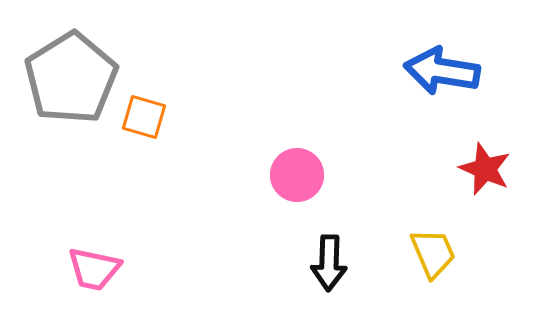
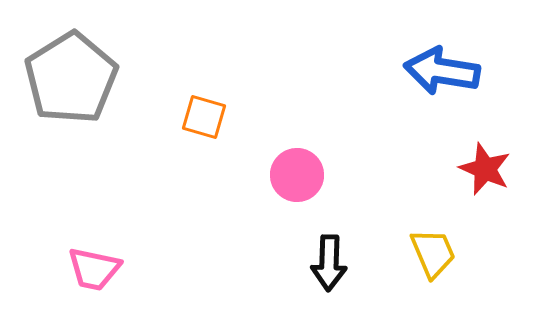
orange square: moved 60 px right
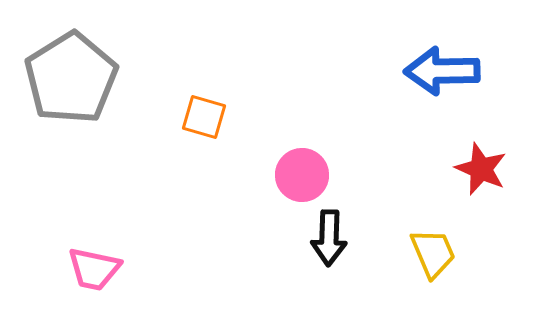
blue arrow: rotated 10 degrees counterclockwise
red star: moved 4 px left
pink circle: moved 5 px right
black arrow: moved 25 px up
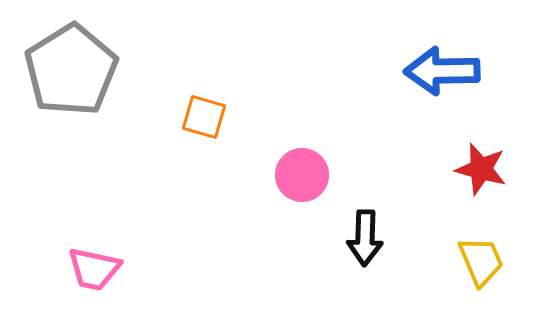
gray pentagon: moved 8 px up
red star: rotated 8 degrees counterclockwise
black arrow: moved 36 px right
yellow trapezoid: moved 48 px right, 8 px down
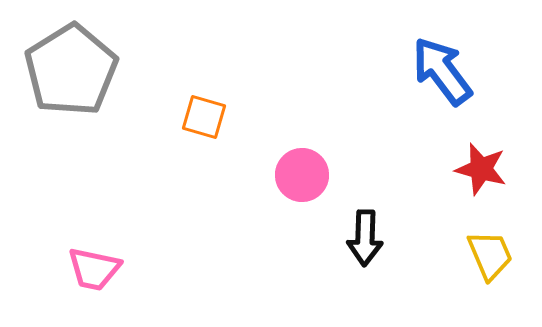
blue arrow: rotated 54 degrees clockwise
yellow trapezoid: moved 9 px right, 6 px up
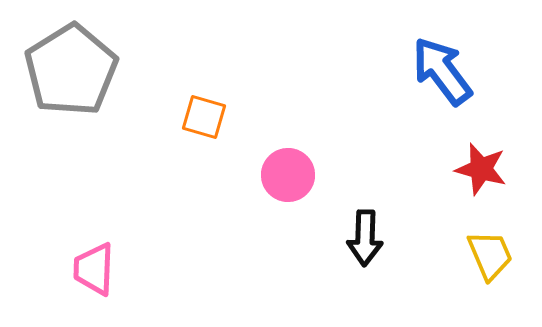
pink circle: moved 14 px left
pink trapezoid: rotated 80 degrees clockwise
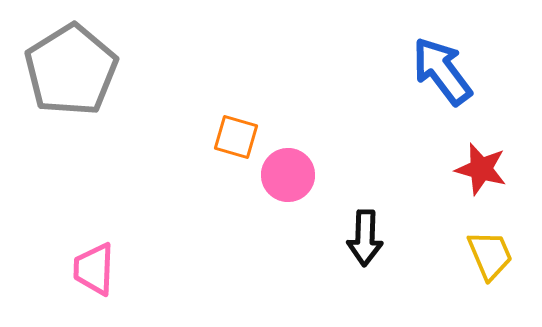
orange square: moved 32 px right, 20 px down
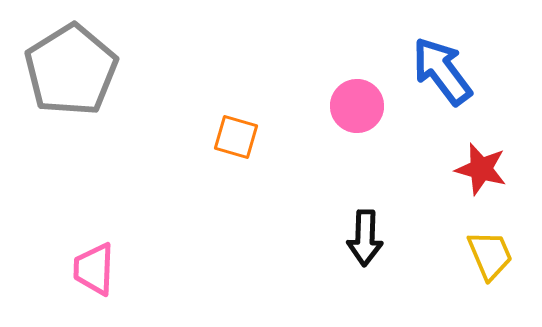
pink circle: moved 69 px right, 69 px up
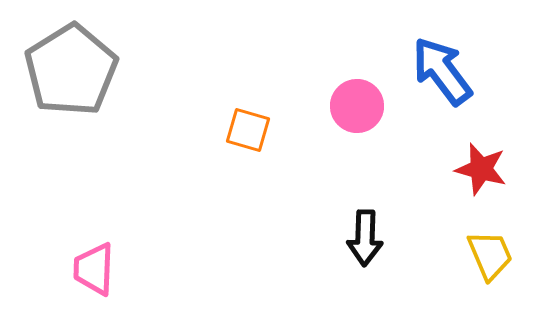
orange square: moved 12 px right, 7 px up
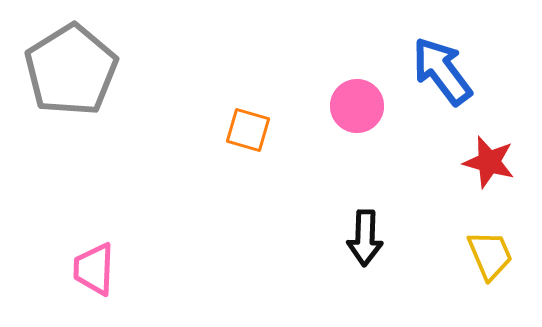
red star: moved 8 px right, 7 px up
